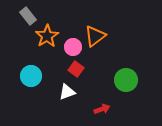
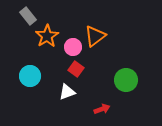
cyan circle: moved 1 px left
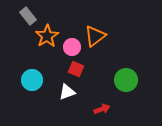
pink circle: moved 1 px left
red square: rotated 14 degrees counterclockwise
cyan circle: moved 2 px right, 4 px down
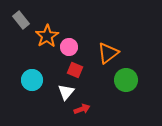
gray rectangle: moved 7 px left, 4 px down
orange triangle: moved 13 px right, 17 px down
pink circle: moved 3 px left
red square: moved 1 px left, 1 px down
white triangle: moved 1 px left; rotated 30 degrees counterclockwise
red arrow: moved 20 px left
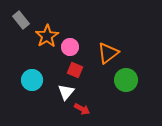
pink circle: moved 1 px right
red arrow: rotated 49 degrees clockwise
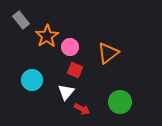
green circle: moved 6 px left, 22 px down
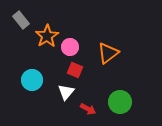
red arrow: moved 6 px right
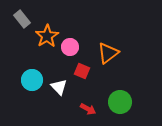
gray rectangle: moved 1 px right, 1 px up
red square: moved 7 px right, 1 px down
white triangle: moved 7 px left, 5 px up; rotated 24 degrees counterclockwise
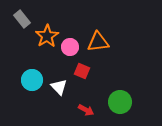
orange triangle: moved 10 px left, 11 px up; rotated 30 degrees clockwise
red arrow: moved 2 px left, 1 px down
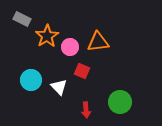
gray rectangle: rotated 24 degrees counterclockwise
cyan circle: moved 1 px left
red arrow: rotated 56 degrees clockwise
